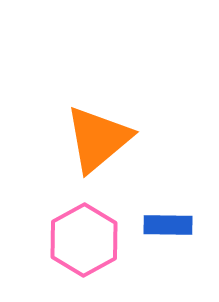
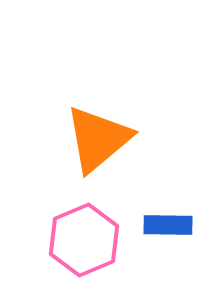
pink hexagon: rotated 6 degrees clockwise
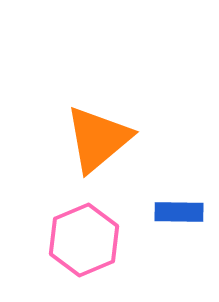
blue rectangle: moved 11 px right, 13 px up
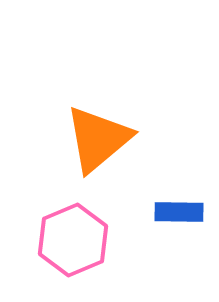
pink hexagon: moved 11 px left
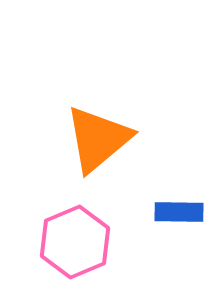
pink hexagon: moved 2 px right, 2 px down
